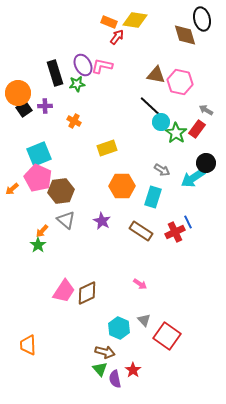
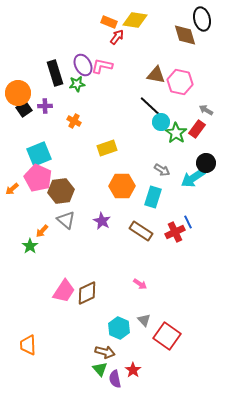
green star at (38, 245): moved 8 px left, 1 px down
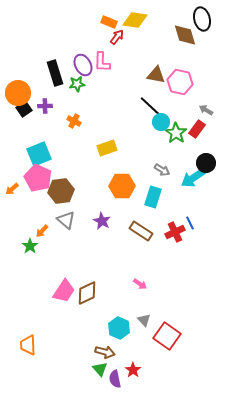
pink L-shape at (102, 66): moved 4 px up; rotated 100 degrees counterclockwise
blue line at (188, 222): moved 2 px right, 1 px down
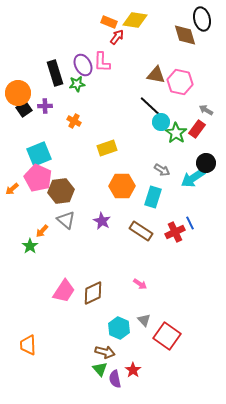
brown diamond at (87, 293): moved 6 px right
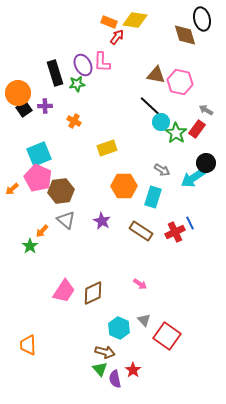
orange hexagon at (122, 186): moved 2 px right
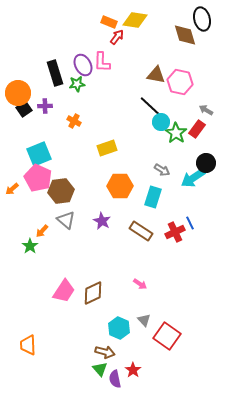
orange hexagon at (124, 186): moved 4 px left
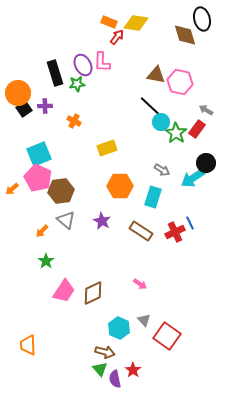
yellow diamond at (135, 20): moved 1 px right, 3 px down
green star at (30, 246): moved 16 px right, 15 px down
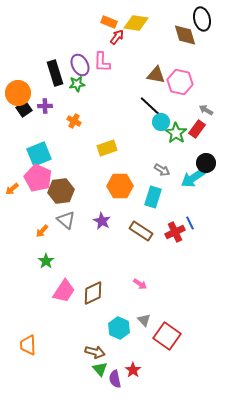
purple ellipse at (83, 65): moved 3 px left
brown arrow at (105, 352): moved 10 px left
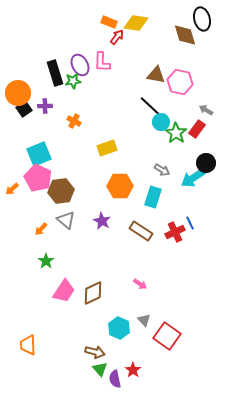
green star at (77, 84): moved 4 px left, 3 px up
orange arrow at (42, 231): moved 1 px left, 2 px up
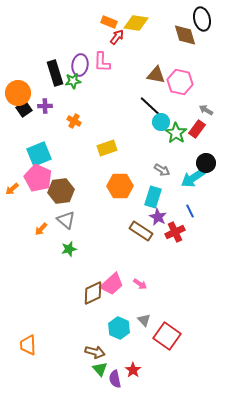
purple ellipse at (80, 65): rotated 35 degrees clockwise
purple star at (102, 221): moved 56 px right, 4 px up
blue line at (190, 223): moved 12 px up
green star at (46, 261): moved 23 px right, 12 px up; rotated 21 degrees clockwise
pink trapezoid at (64, 291): moved 48 px right, 7 px up; rotated 15 degrees clockwise
